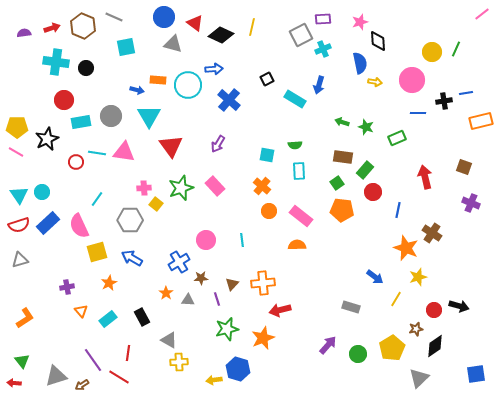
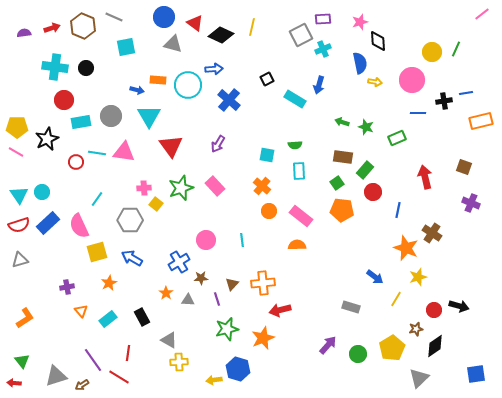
cyan cross at (56, 62): moved 1 px left, 5 px down
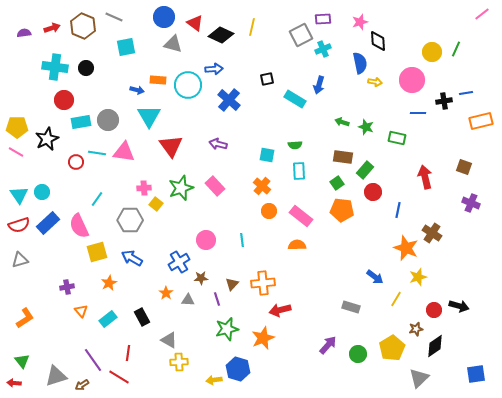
black square at (267, 79): rotated 16 degrees clockwise
gray circle at (111, 116): moved 3 px left, 4 px down
green rectangle at (397, 138): rotated 36 degrees clockwise
purple arrow at (218, 144): rotated 72 degrees clockwise
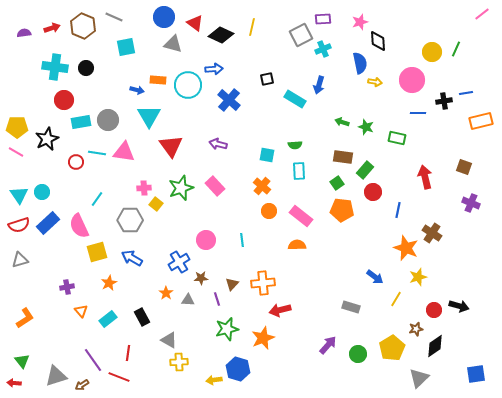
red line at (119, 377): rotated 10 degrees counterclockwise
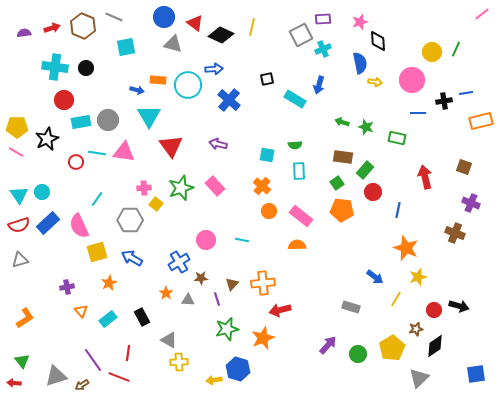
brown cross at (432, 233): moved 23 px right; rotated 12 degrees counterclockwise
cyan line at (242, 240): rotated 72 degrees counterclockwise
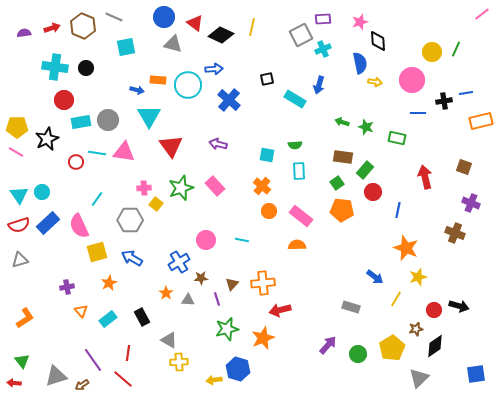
red line at (119, 377): moved 4 px right, 2 px down; rotated 20 degrees clockwise
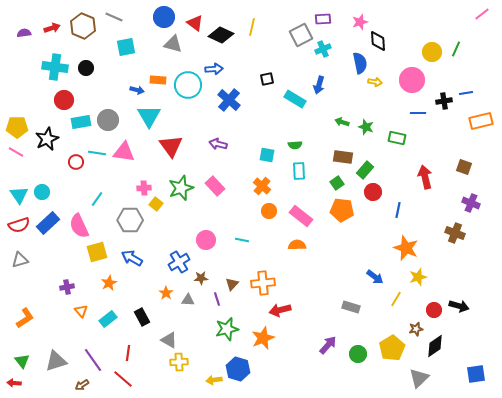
gray triangle at (56, 376): moved 15 px up
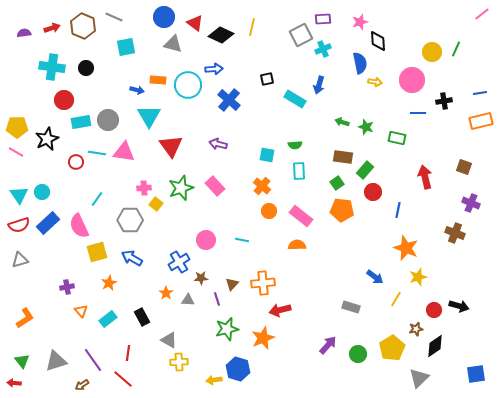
cyan cross at (55, 67): moved 3 px left
blue line at (466, 93): moved 14 px right
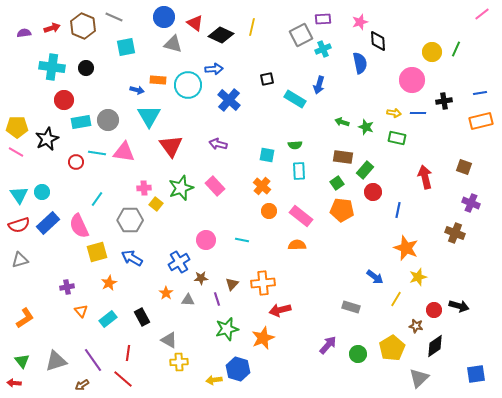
yellow arrow at (375, 82): moved 19 px right, 31 px down
brown star at (416, 329): moved 3 px up; rotated 24 degrees clockwise
